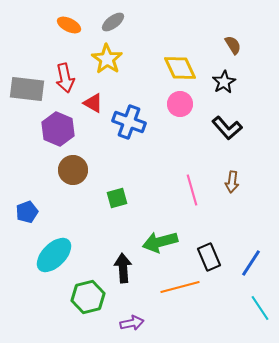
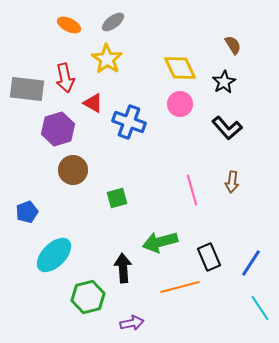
purple hexagon: rotated 20 degrees clockwise
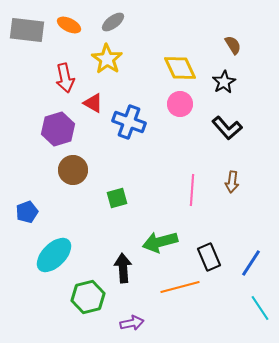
gray rectangle: moved 59 px up
pink line: rotated 20 degrees clockwise
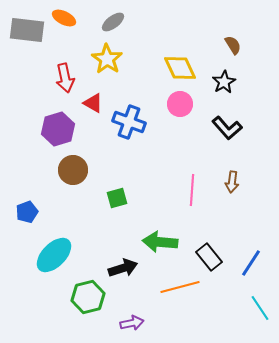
orange ellipse: moved 5 px left, 7 px up
green arrow: rotated 20 degrees clockwise
black rectangle: rotated 16 degrees counterclockwise
black arrow: rotated 76 degrees clockwise
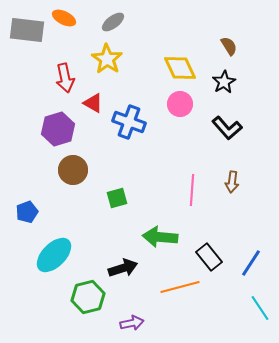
brown semicircle: moved 4 px left, 1 px down
green arrow: moved 5 px up
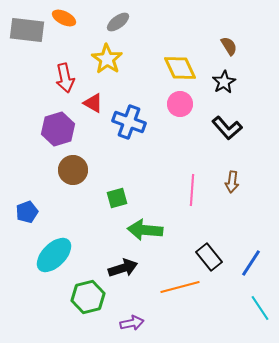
gray ellipse: moved 5 px right
green arrow: moved 15 px left, 7 px up
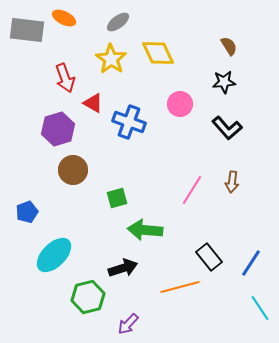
yellow star: moved 4 px right
yellow diamond: moved 22 px left, 15 px up
red arrow: rotated 8 degrees counterclockwise
black star: rotated 25 degrees clockwise
pink line: rotated 28 degrees clockwise
purple arrow: moved 4 px left, 1 px down; rotated 145 degrees clockwise
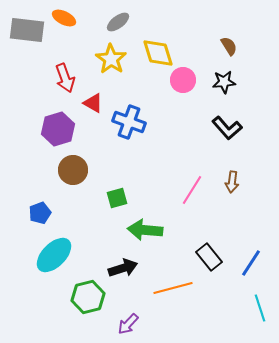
yellow diamond: rotated 8 degrees clockwise
pink circle: moved 3 px right, 24 px up
blue pentagon: moved 13 px right, 1 px down
orange line: moved 7 px left, 1 px down
cyan line: rotated 16 degrees clockwise
